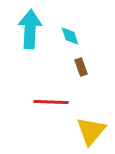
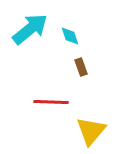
cyan arrow: rotated 48 degrees clockwise
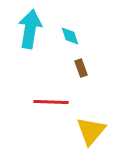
cyan arrow: rotated 42 degrees counterclockwise
brown rectangle: moved 1 px down
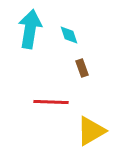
cyan diamond: moved 1 px left, 1 px up
brown rectangle: moved 1 px right
yellow triangle: rotated 20 degrees clockwise
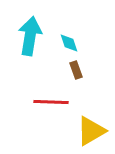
cyan arrow: moved 7 px down
cyan diamond: moved 8 px down
brown rectangle: moved 6 px left, 2 px down
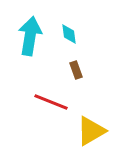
cyan diamond: moved 9 px up; rotated 10 degrees clockwise
red line: rotated 20 degrees clockwise
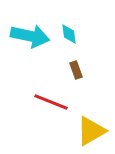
cyan arrow: rotated 93 degrees clockwise
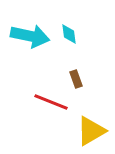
brown rectangle: moved 9 px down
